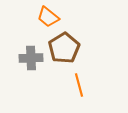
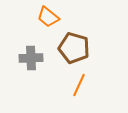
brown pentagon: moved 10 px right; rotated 24 degrees counterclockwise
orange line: rotated 40 degrees clockwise
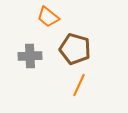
brown pentagon: moved 1 px right, 1 px down
gray cross: moved 1 px left, 2 px up
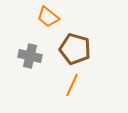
gray cross: rotated 15 degrees clockwise
orange line: moved 7 px left
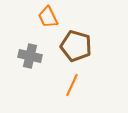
orange trapezoid: rotated 25 degrees clockwise
brown pentagon: moved 1 px right, 3 px up
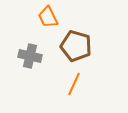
orange line: moved 2 px right, 1 px up
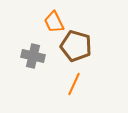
orange trapezoid: moved 6 px right, 5 px down
gray cross: moved 3 px right
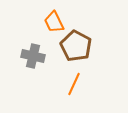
brown pentagon: rotated 12 degrees clockwise
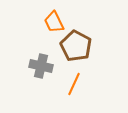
gray cross: moved 8 px right, 10 px down
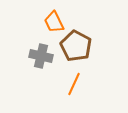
gray cross: moved 10 px up
